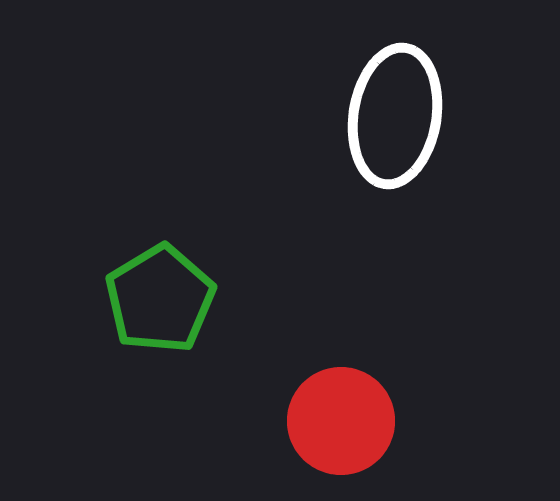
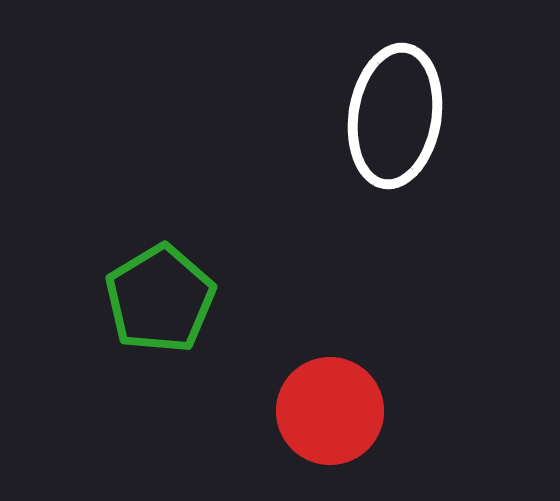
red circle: moved 11 px left, 10 px up
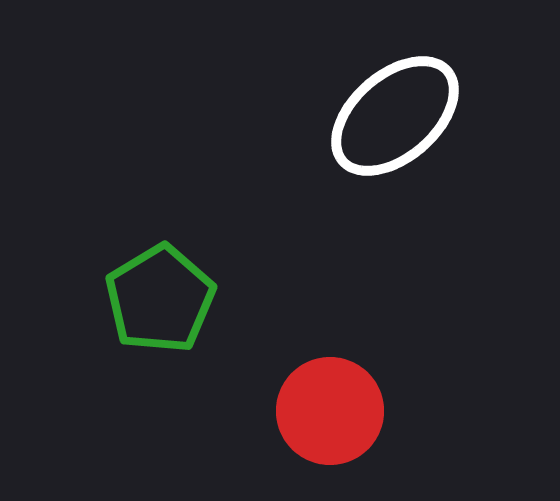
white ellipse: rotated 40 degrees clockwise
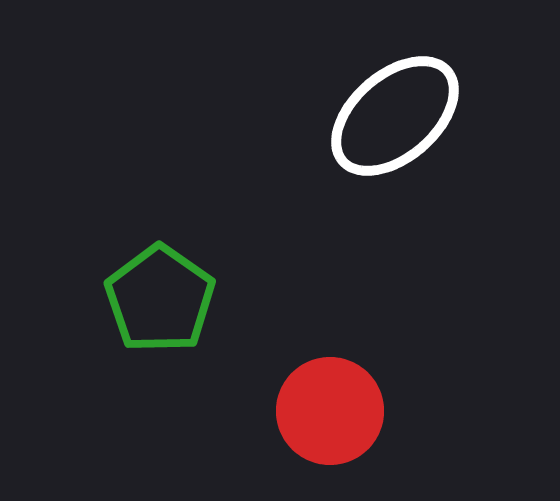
green pentagon: rotated 6 degrees counterclockwise
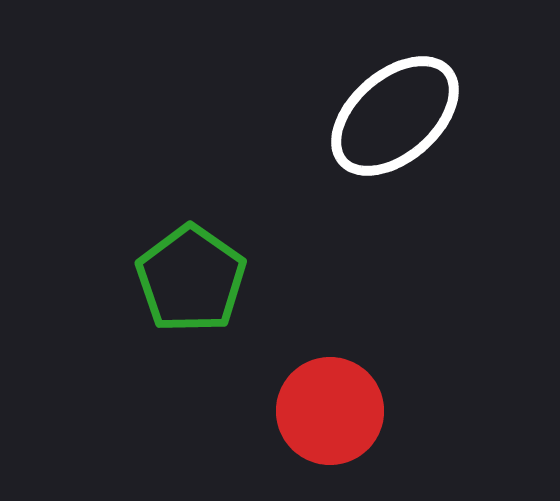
green pentagon: moved 31 px right, 20 px up
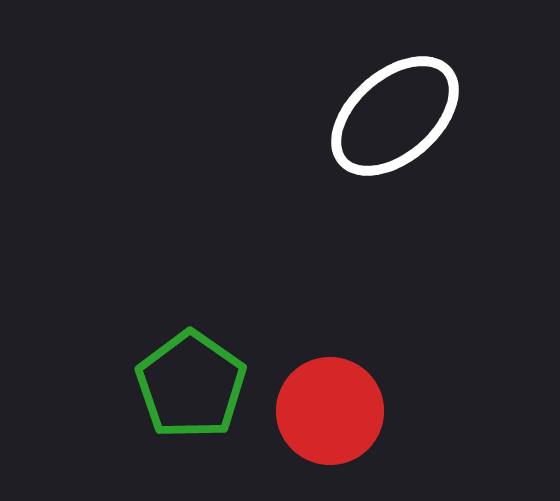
green pentagon: moved 106 px down
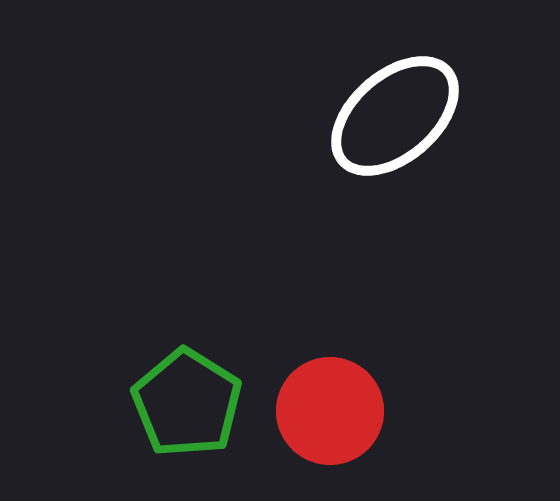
green pentagon: moved 4 px left, 18 px down; rotated 3 degrees counterclockwise
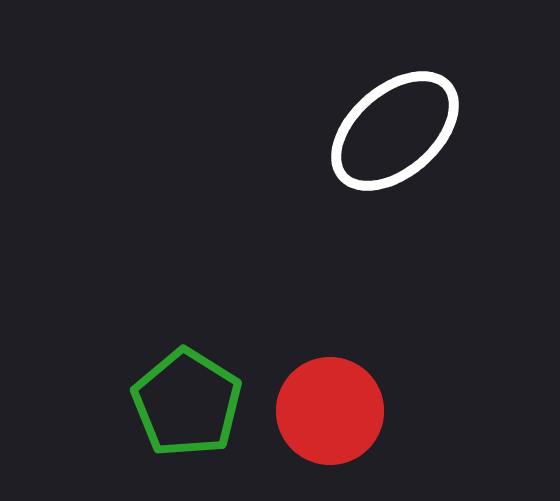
white ellipse: moved 15 px down
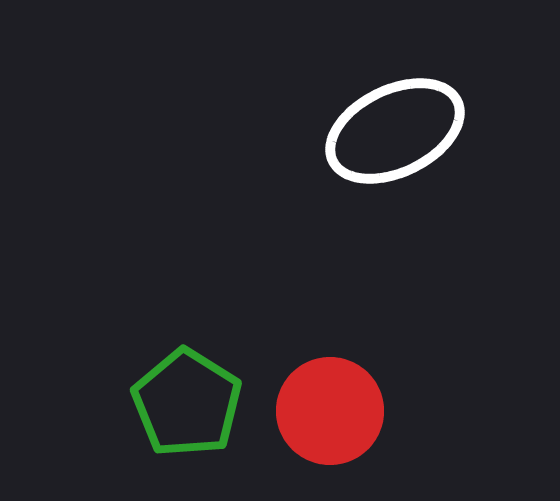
white ellipse: rotated 15 degrees clockwise
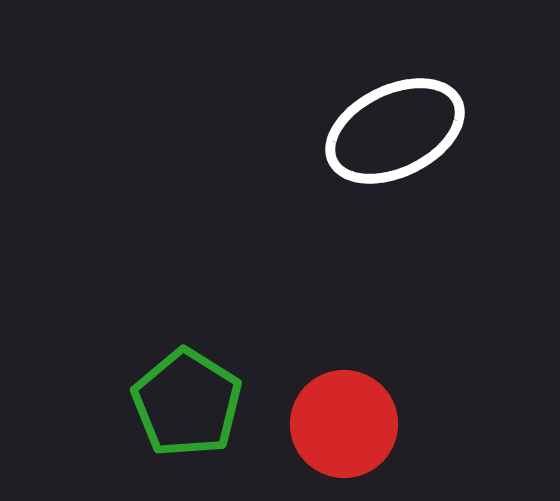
red circle: moved 14 px right, 13 px down
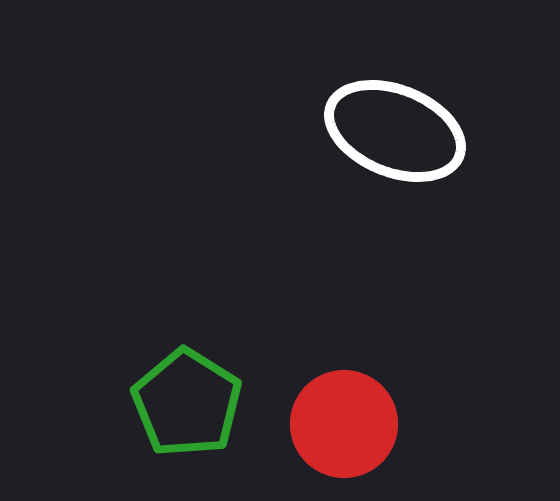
white ellipse: rotated 48 degrees clockwise
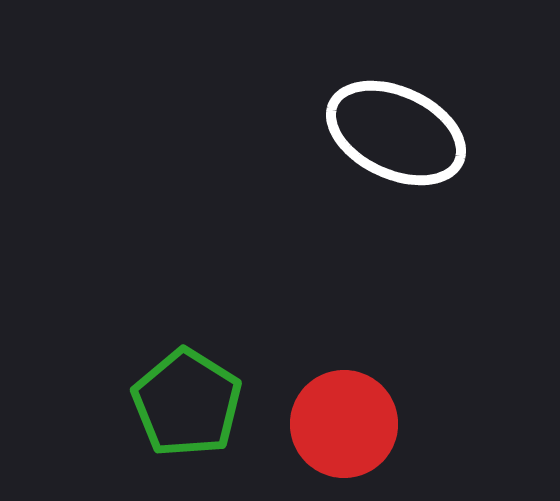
white ellipse: moved 1 px right, 2 px down; rotated 3 degrees clockwise
